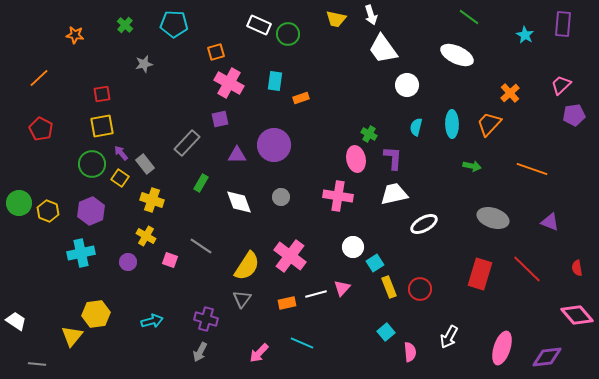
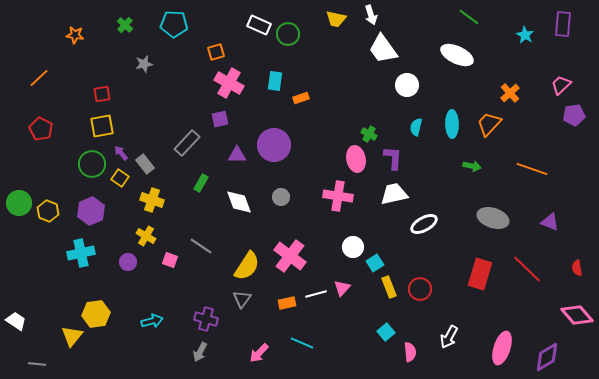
purple diamond at (547, 357): rotated 24 degrees counterclockwise
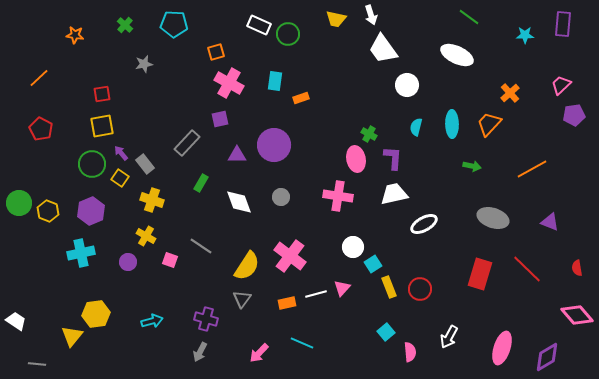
cyan star at (525, 35): rotated 30 degrees counterclockwise
orange line at (532, 169): rotated 48 degrees counterclockwise
cyan square at (375, 263): moved 2 px left, 1 px down
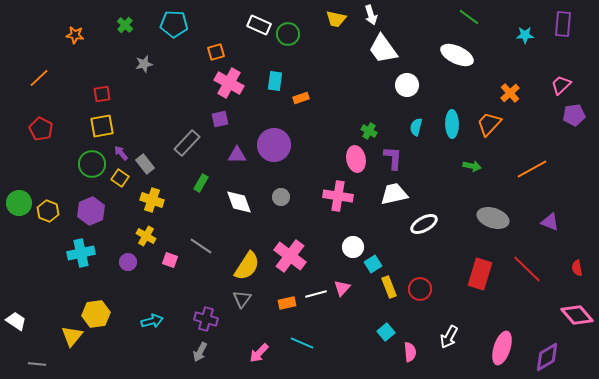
green cross at (369, 134): moved 3 px up
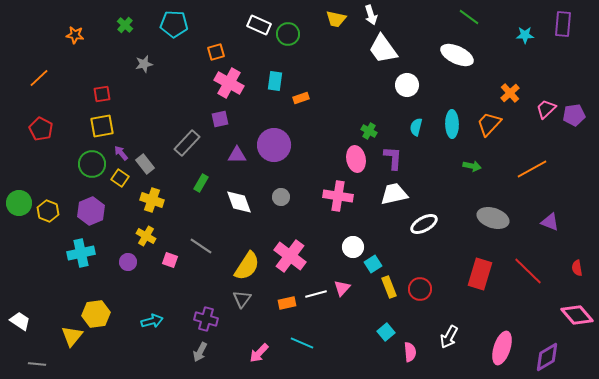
pink trapezoid at (561, 85): moved 15 px left, 24 px down
red line at (527, 269): moved 1 px right, 2 px down
white trapezoid at (16, 321): moved 4 px right
